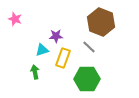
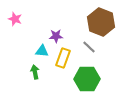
cyan triangle: moved 1 px down; rotated 24 degrees clockwise
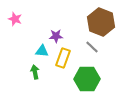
gray line: moved 3 px right
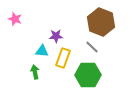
green hexagon: moved 1 px right, 4 px up
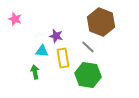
purple star: rotated 16 degrees clockwise
gray line: moved 4 px left
yellow rectangle: rotated 30 degrees counterclockwise
green hexagon: rotated 10 degrees clockwise
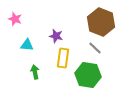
gray line: moved 7 px right, 1 px down
cyan triangle: moved 15 px left, 6 px up
yellow rectangle: rotated 18 degrees clockwise
